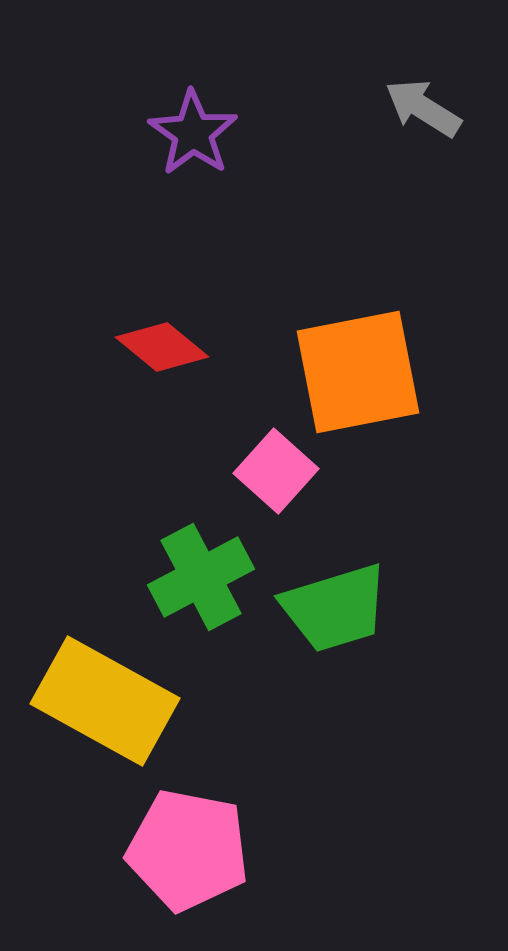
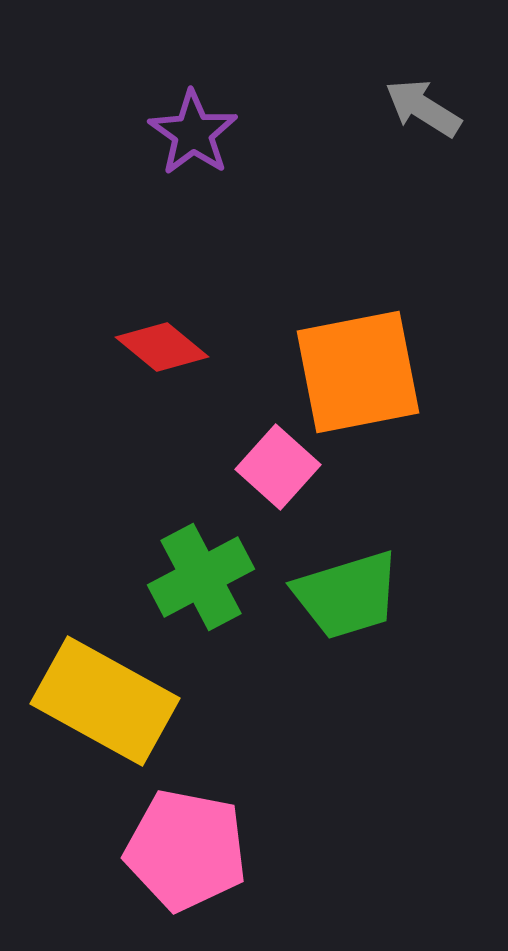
pink square: moved 2 px right, 4 px up
green trapezoid: moved 12 px right, 13 px up
pink pentagon: moved 2 px left
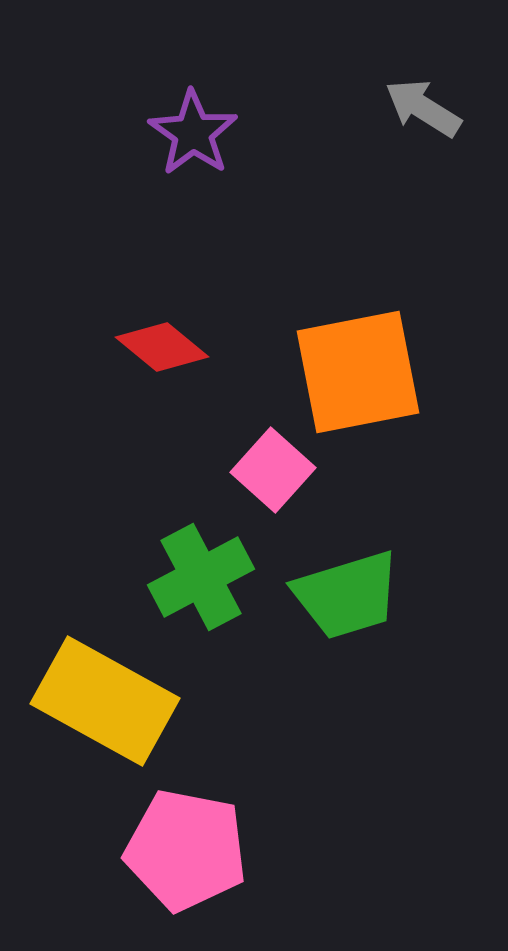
pink square: moved 5 px left, 3 px down
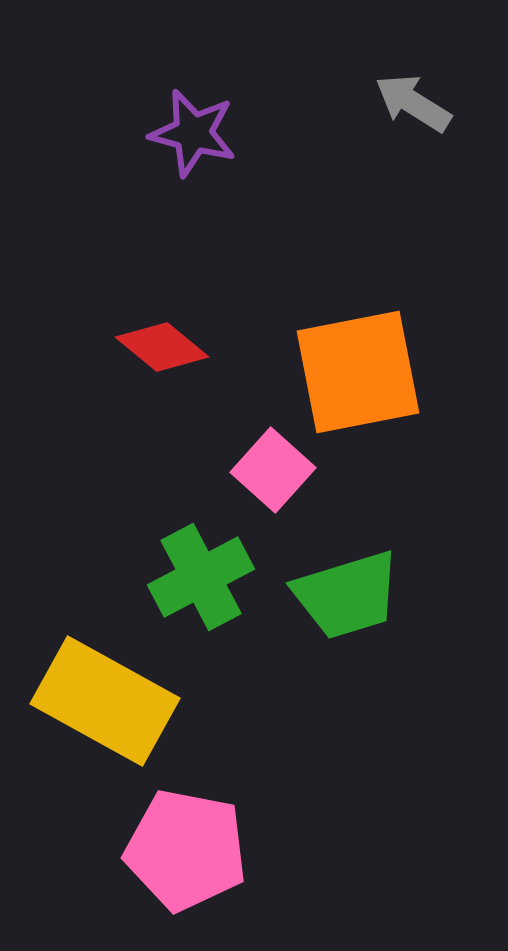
gray arrow: moved 10 px left, 5 px up
purple star: rotated 20 degrees counterclockwise
